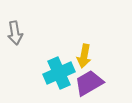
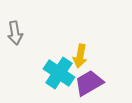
yellow arrow: moved 4 px left
cyan cross: rotated 32 degrees counterclockwise
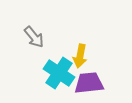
gray arrow: moved 19 px right, 4 px down; rotated 30 degrees counterclockwise
purple trapezoid: rotated 24 degrees clockwise
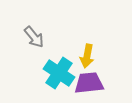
yellow arrow: moved 7 px right
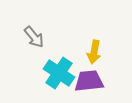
yellow arrow: moved 7 px right, 4 px up
purple trapezoid: moved 2 px up
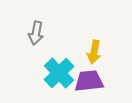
gray arrow: moved 2 px right, 4 px up; rotated 50 degrees clockwise
cyan cross: rotated 12 degrees clockwise
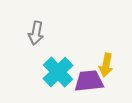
yellow arrow: moved 12 px right, 13 px down
cyan cross: moved 1 px left, 1 px up
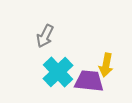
gray arrow: moved 9 px right, 3 px down; rotated 15 degrees clockwise
purple trapezoid: rotated 12 degrees clockwise
